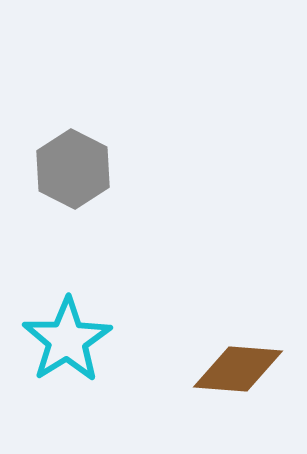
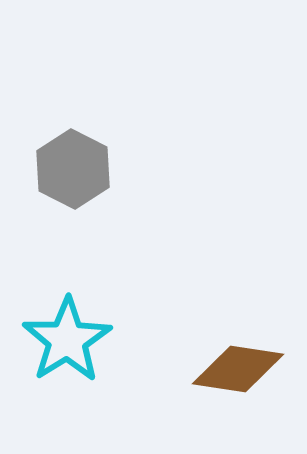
brown diamond: rotated 4 degrees clockwise
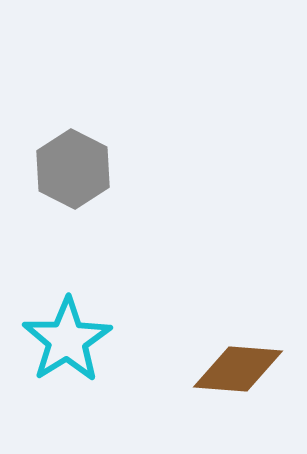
brown diamond: rotated 4 degrees counterclockwise
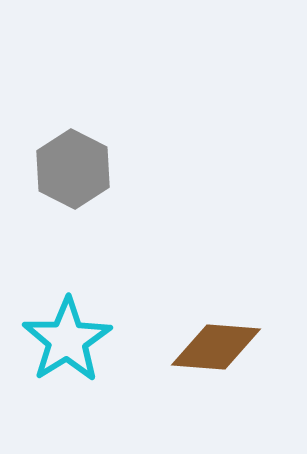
brown diamond: moved 22 px left, 22 px up
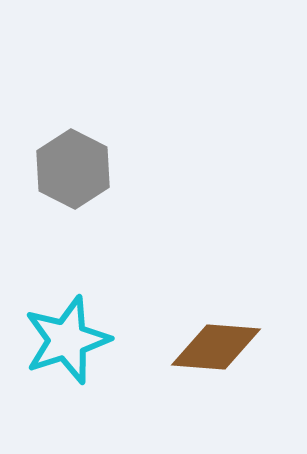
cyan star: rotated 14 degrees clockwise
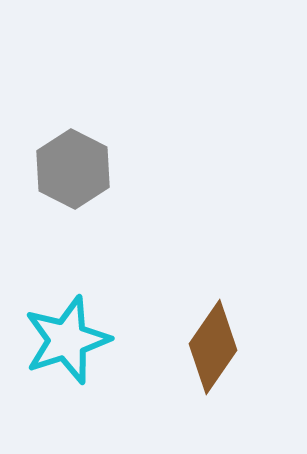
brown diamond: moved 3 px left; rotated 60 degrees counterclockwise
